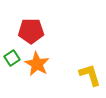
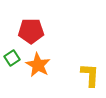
orange star: moved 1 px right, 1 px down
yellow L-shape: rotated 20 degrees clockwise
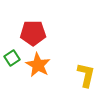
red pentagon: moved 2 px right, 2 px down
yellow L-shape: moved 4 px left; rotated 10 degrees clockwise
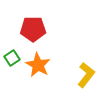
red pentagon: moved 4 px up
yellow L-shape: rotated 25 degrees clockwise
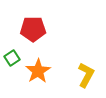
orange star: moved 6 px down; rotated 10 degrees clockwise
yellow L-shape: rotated 10 degrees counterclockwise
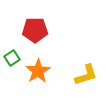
red pentagon: moved 2 px right, 1 px down
yellow L-shape: rotated 45 degrees clockwise
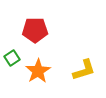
yellow L-shape: moved 2 px left, 5 px up
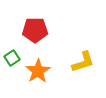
yellow L-shape: moved 1 px left, 8 px up
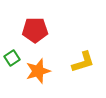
orange star: rotated 15 degrees clockwise
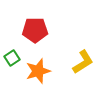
yellow L-shape: rotated 15 degrees counterclockwise
